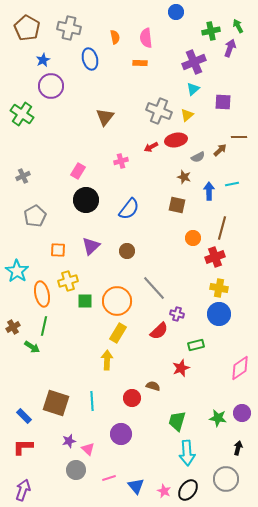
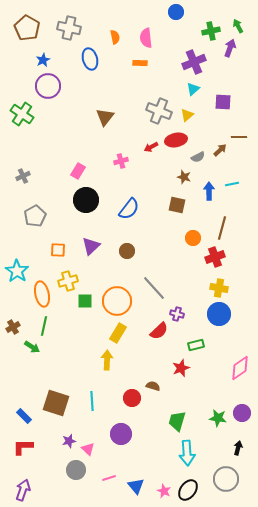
purple circle at (51, 86): moved 3 px left
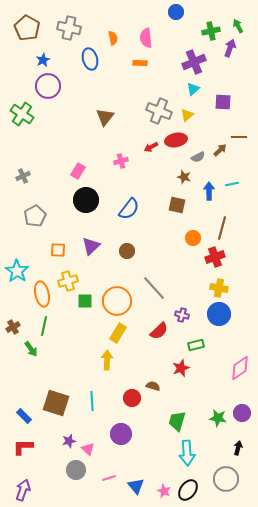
orange semicircle at (115, 37): moved 2 px left, 1 px down
purple cross at (177, 314): moved 5 px right, 1 px down
green arrow at (32, 347): moved 1 px left, 2 px down; rotated 21 degrees clockwise
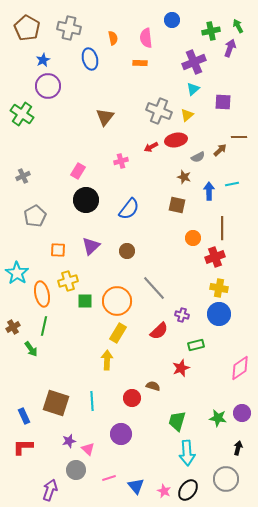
blue circle at (176, 12): moved 4 px left, 8 px down
brown line at (222, 228): rotated 15 degrees counterclockwise
cyan star at (17, 271): moved 2 px down
blue rectangle at (24, 416): rotated 21 degrees clockwise
purple arrow at (23, 490): moved 27 px right
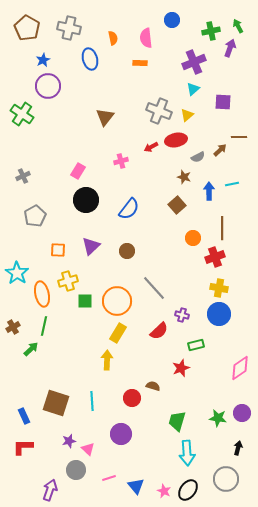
brown square at (177, 205): rotated 36 degrees clockwise
green arrow at (31, 349): rotated 98 degrees counterclockwise
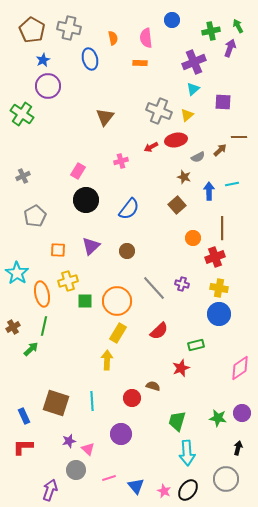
brown pentagon at (27, 28): moved 5 px right, 2 px down
purple cross at (182, 315): moved 31 px up
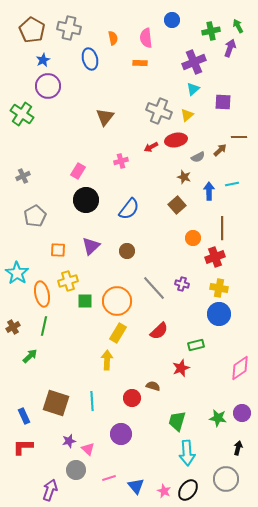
green arrow at (31, 349): moved 1 px left, 7 px down
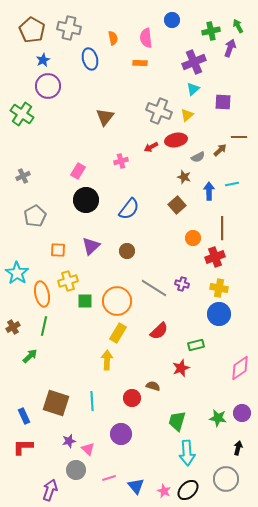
gray line at (154, 288): rotated 16 degrees counterclockwise
black ellipse at (188, 490): rotated 10 degrees clockwise
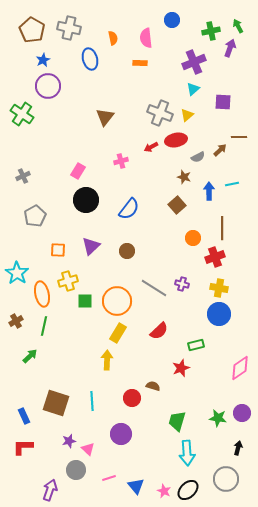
gray cross at (159, 111): moved 1 px right, 2 px down
brown cross at (13, 327): moved 3 px right, 6 px up
